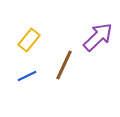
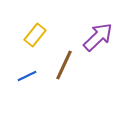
yellow rectangle: moved 6 px right, 5 px up
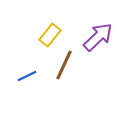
yellow rectangle: moved 15 px right
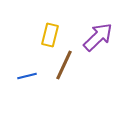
yellow rectangle: rotated 25 degrees counterclockwise
blue line: rotated 12 degrees clockwise
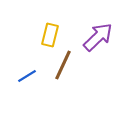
brown line: moved 1 px left
blue line: rotated 18 degrees counterclockwise
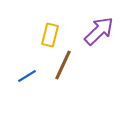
purple arrow: moved 1 px right, 6 px up
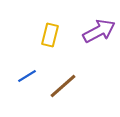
purple arrow: rotated 16 degrees clockwise
brown line: moved 21 px down; rotated 24 degrees clockwise
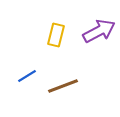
yellow rectangle: moved 6 px right
brown line: rotated 20 degrees clockwise
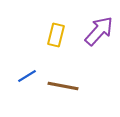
purple arrow: rotated 20 degrees counterclockwise
brown line: rotated 32 degrees clockwise
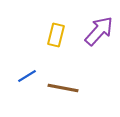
brown line: moved 2 px down
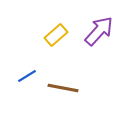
yellow rectangle: rotated 35 degrees clockwise
